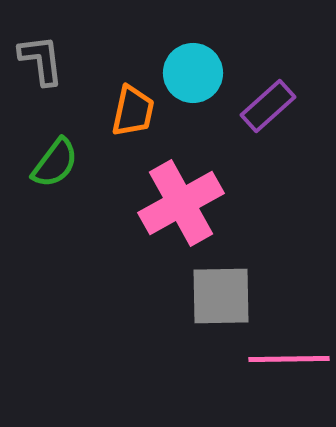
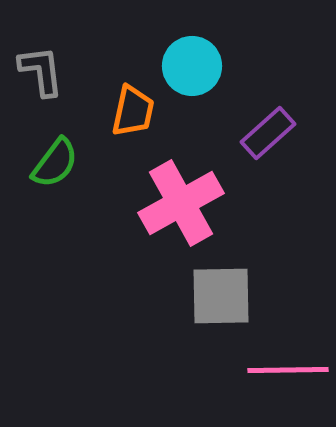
gray L-shape: moved 11 px down
cyan circle: moved 1 px left, 7 px up
purple rectangle: moved 27 px down
pink line: moved 1 px left, 11 px down
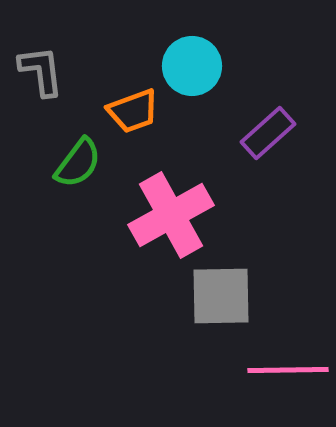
orange trapezoid: rotated 58 degrees clockwise
green semicircle: moved 23 px right
pink cross: moved 10 px left, 12 px down
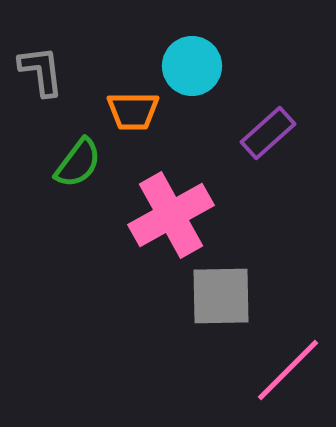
orange trapezoid: rotated 20 degrees clockwise
pink line: rotated 44 degrees counterclockwise
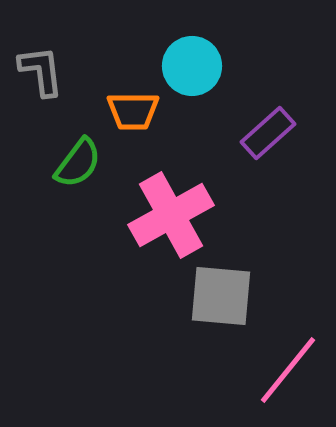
gray square: rotated 6 degrees clockwise
pink line: rotated 6 degrees counterclockwise
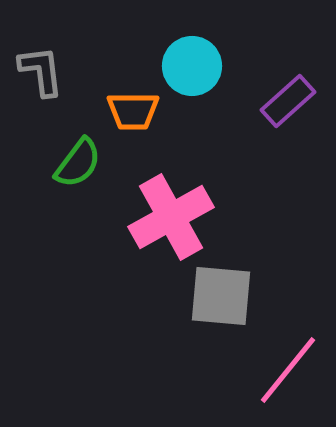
purple rectangle: moved 20 px right, 32 px up
pink cross: moved 2 px down
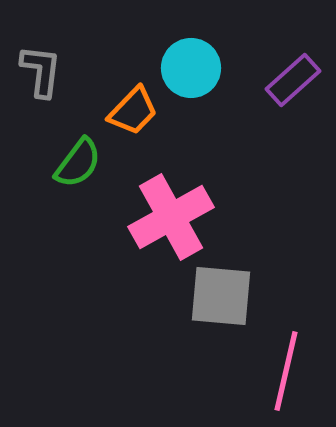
cyan circle: moved 1 px left, 2 px down
gray L-shape: rotated 14 degrees clockwise
purple rectangle: moved 5 px right, 21 px up
orange trapezoid: rotated 46 degrees counterclockwise
pink line: moved 2 px left, 1 px down; rotated 26 degrees counterclockwise
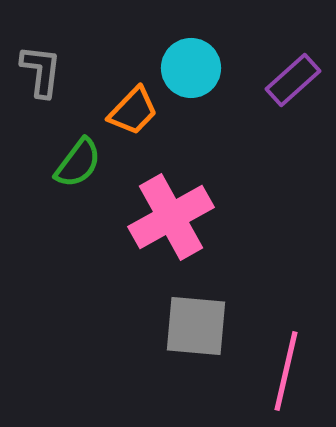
gray square: moved 25 px left, 30 px down
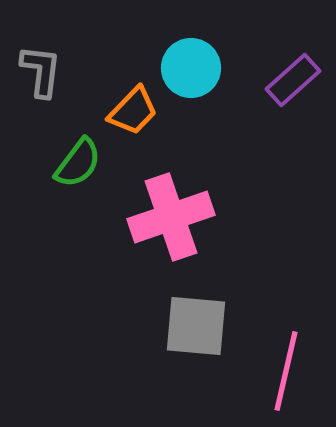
pink cross: rotated 10 degrees clockwise
